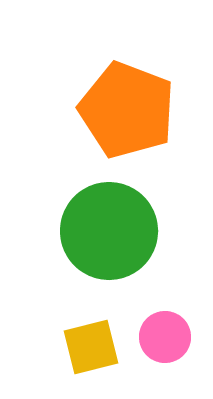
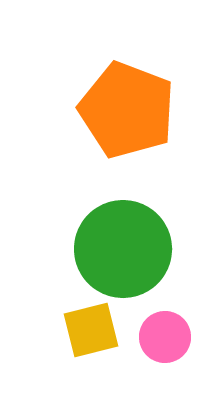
green circle: moved 14 px right, 18 px down
yellow square: moved 17 px up
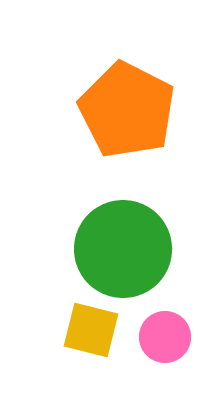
orange pentagon: rotated 6 degrees clockwise
yellow square: rotated 28 degrees clockwise
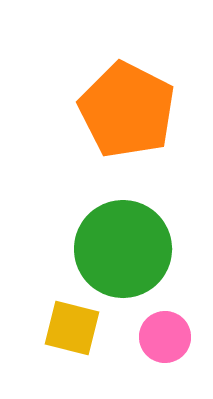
yellow square: moved 19 px left, 2 px up
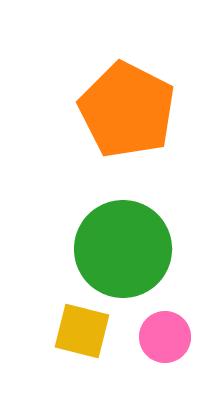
yellow square: moved 10 px right, 3 px down
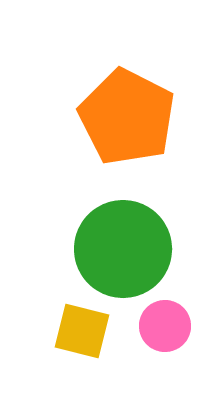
orange pentagon: moved 7 px down
pink circle: moved 11 px up
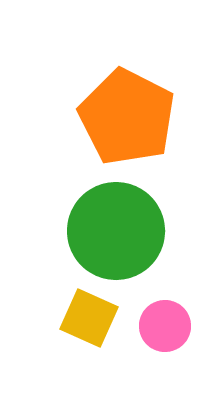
green circle: moved 7 px left, 18 px up
yellow square: moved 7 px right, 13 px up; rotated 10 degrees clockwise
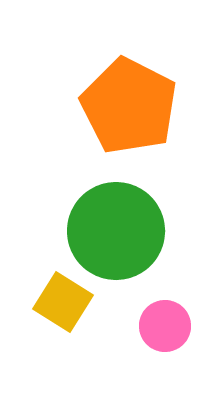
orange pentagon: moved 2 px right, 11 px up
yellow square: moved 26 px left, 16 px up; rotated 8 degrees clockwise
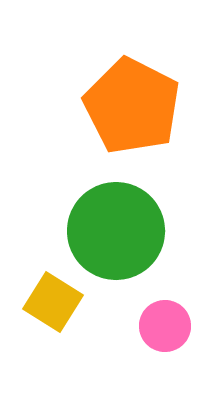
orange pentagon: moved 3 px right
yellow square: moved 10 px left
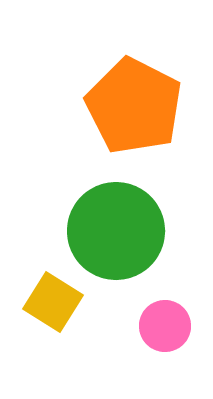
orange pentagon: moved 2 px right
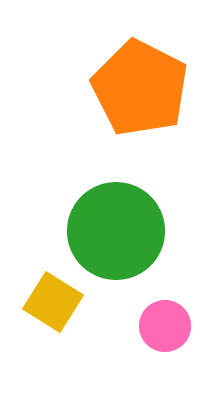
orange pentagon: moved 6 px right, 18 px up
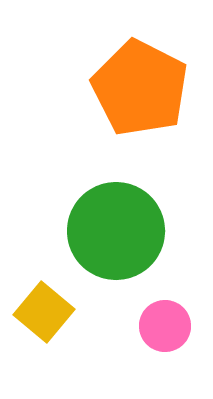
yellow square: moved 9 px left, 10 px down; rotated 8 degrees clockwise
